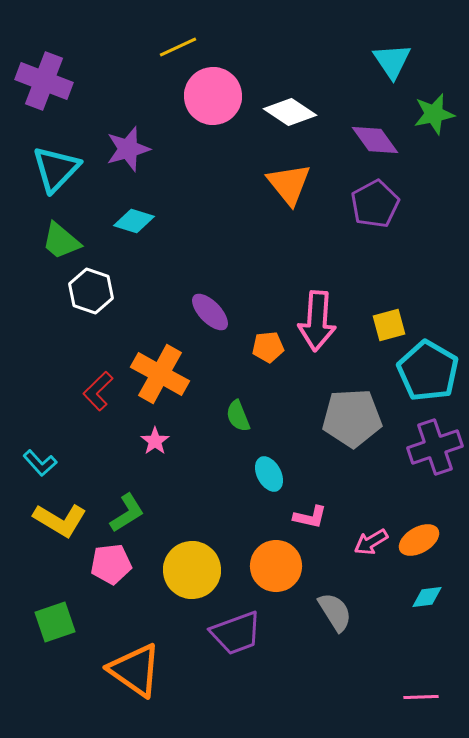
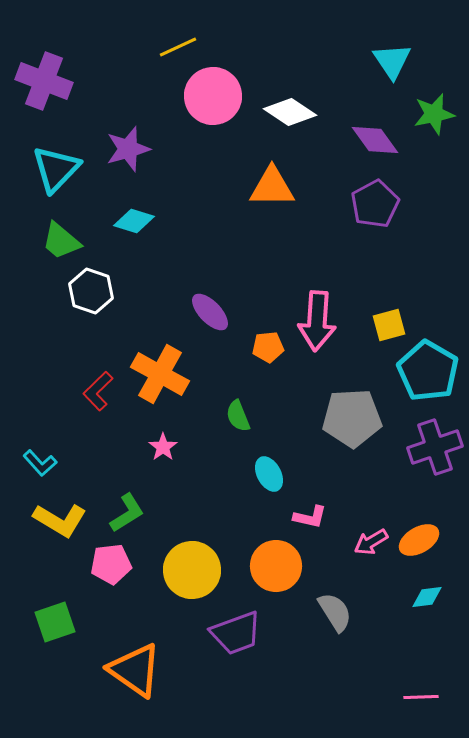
orange triangle at (289, 184): moved 17 px left, 3 px down; rotated 51 degrees counterclockwise
pink star at (155, 441): moved 8 px right, 6 px down
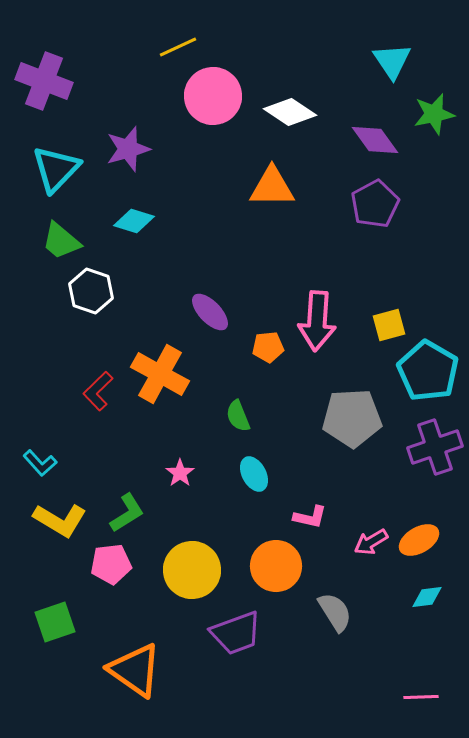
pink star at (163, 447): moved 17 px right, 26 px down
cyan ellipse at (269, 474): moved 15 px left
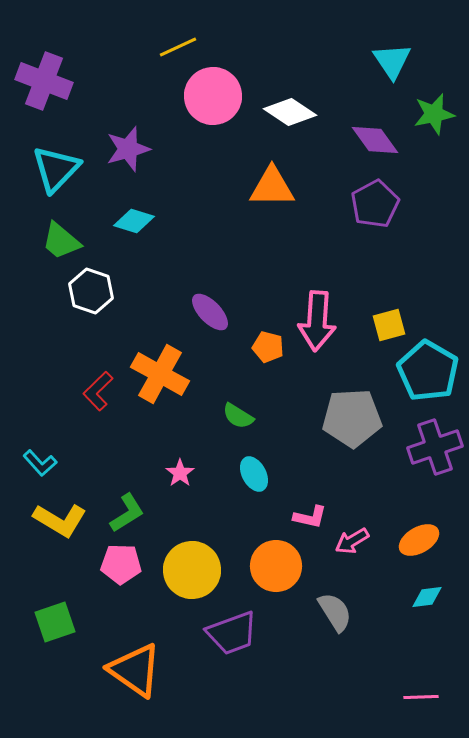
orange pentagon at (268, 347): rotated 20 degrees clockwise
green semicircle at (238, 416): rotated 36 degrees counterclockwise
pink arrow at (371, 542): moved 19 px left, 1 px up
pink pentagon at (111, 564): moved 10 px right; rotated 9 degrees clockwise
purple trapezoid at (236, 633): moved 4 px left
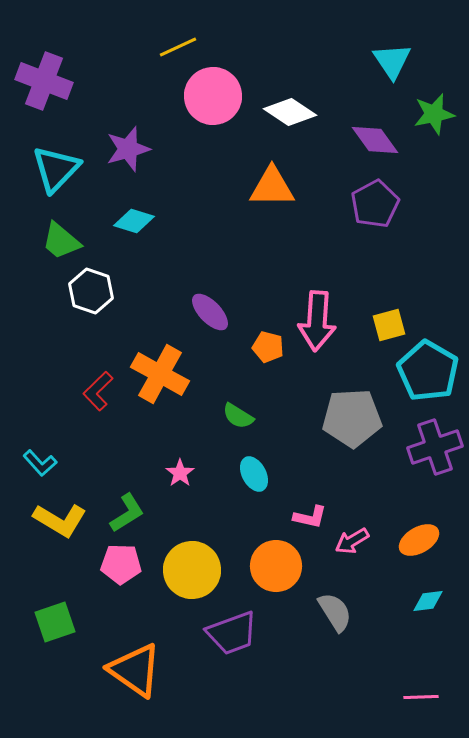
cyan diamond at (427, 597): moved 1 px right, 4 px down
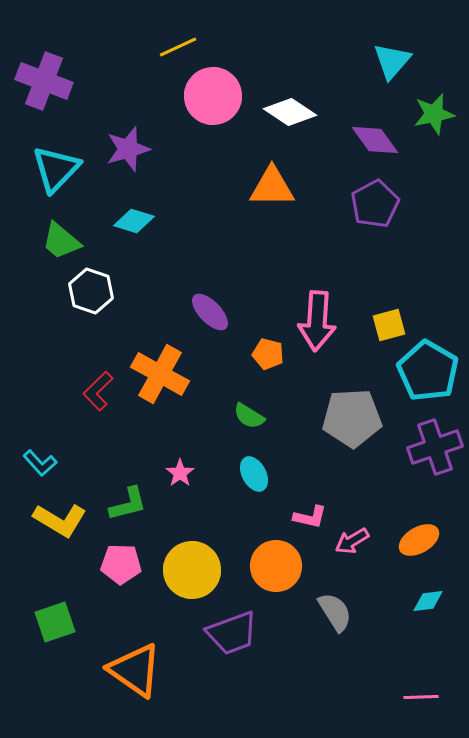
cyan triangle at (392, 61): rotated 15 degrees clockwise
orange pentagon at (268, 347): moved 7 px down
green semicircle at (238, 416): moved 11 px right
green L-shape at (127, 513): moved 1 px right, 9 px up; rotated 18 degrees clockwise
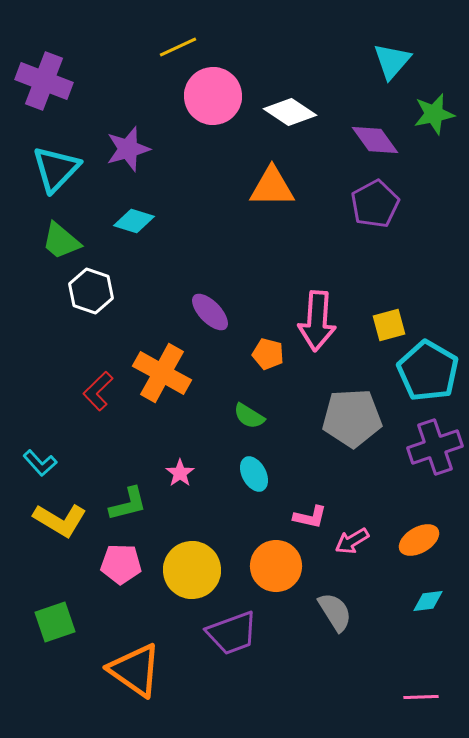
orange cross at (160, 374): moved 2 px right, 1 px up
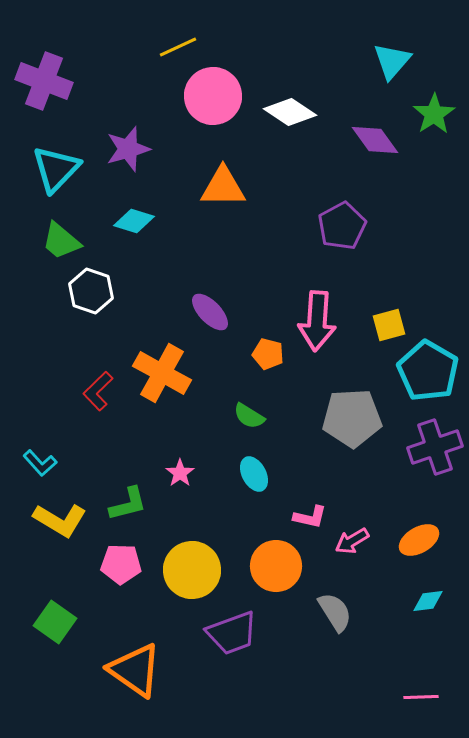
green star at (434, 114): rotated 21 degrees counterclockwise
orange triangle at (272, 187): moved 49 px left
purple pentagon at (375, 204): moved 33 px left, 22 px down
green square at (55, 622): rotated 36 degrees counterclockwise
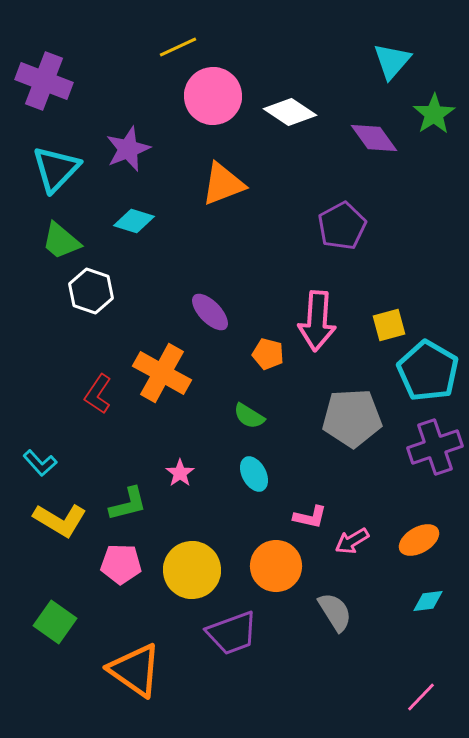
purple diamond at (375, 140): moved 1 px left, 2 px up
purple star at (128, 149): rotated 6 degrees counterclockwise
orange triangle at (223, 187): moved 3 px up; rotated 21 degrees counterclockwise
red L-shape at (98, 391): moved 3 px down; rotated 12 degrees counterclockwise
pink line at (421, 697): rotated 44 degrees counterclockwise
